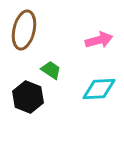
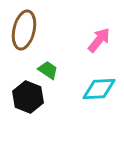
pink arrow: rotated 36 degrees counterclockwise
green trapezoid: moved 3 px left
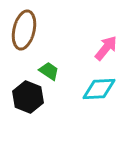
pink arrow: moved 7 px right, 8 px down
green trapezoid: moved 1 px right, 1 px down
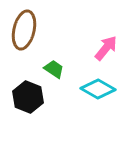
green trapezoid: moved 5 px right, 2 px up
cyan diamond: moved 1 px left; rotated 32 degrees clockwise
